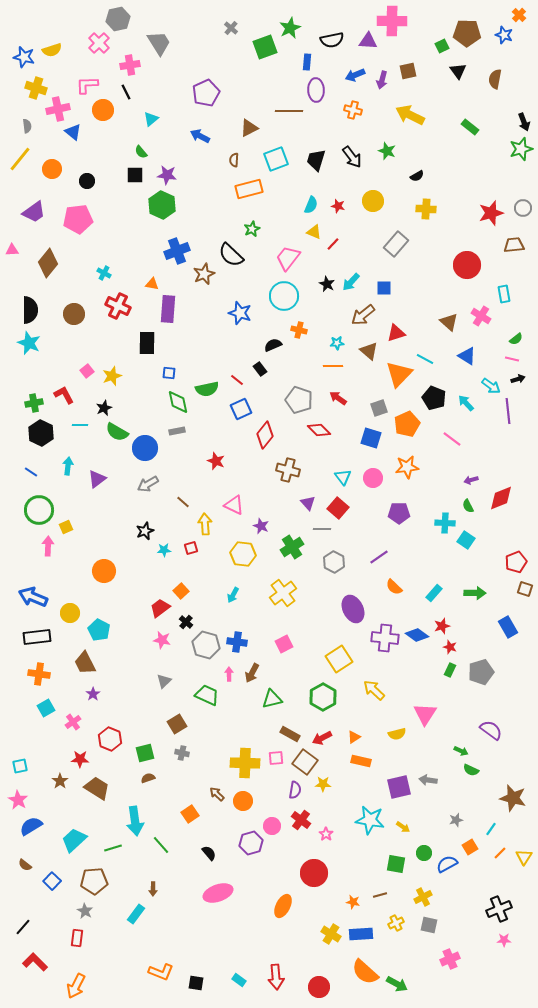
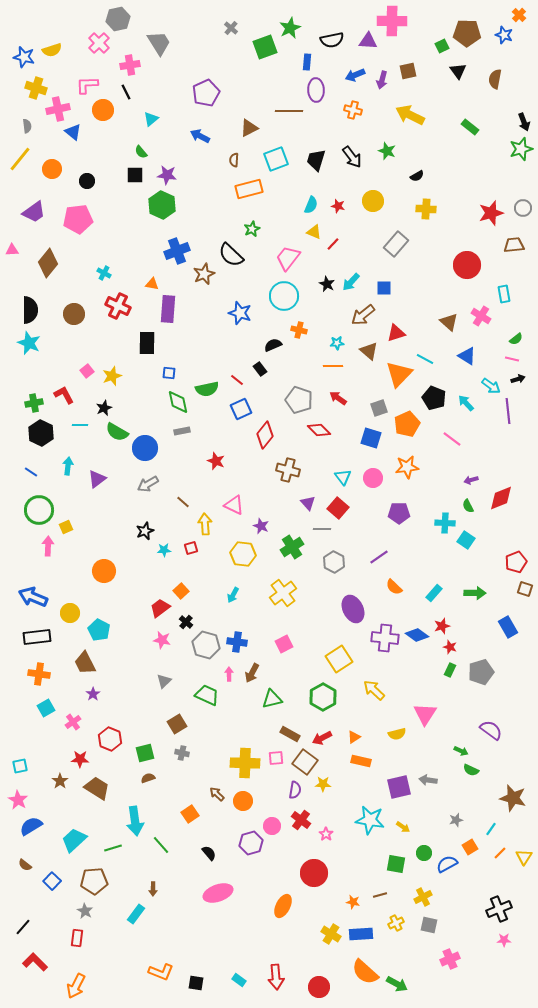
gray rectangle at (177, 431): moved 5 px right
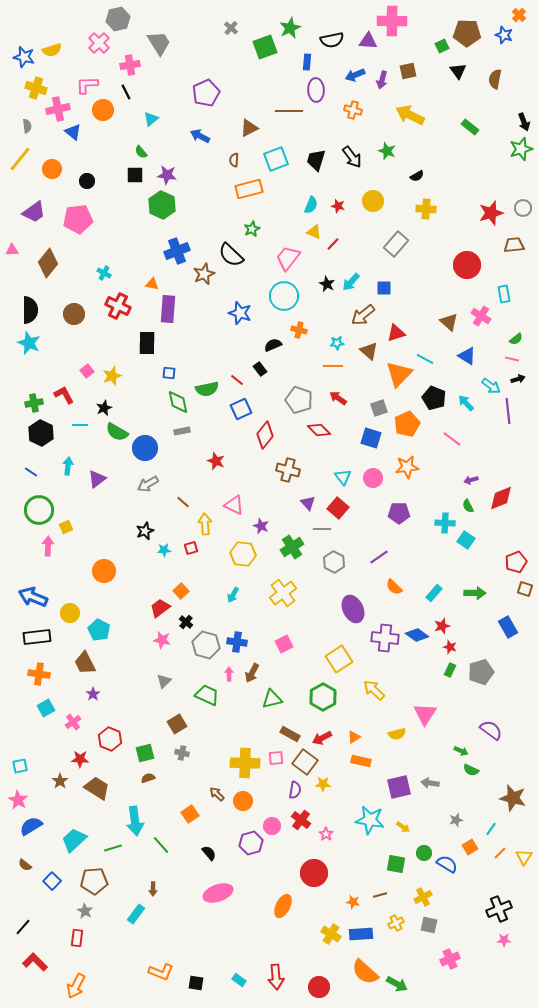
gray arrow at (428, 780): moved 2 px right, 3 px down
blue semicircle at (447, 864): rotated 60 degrees clockwise
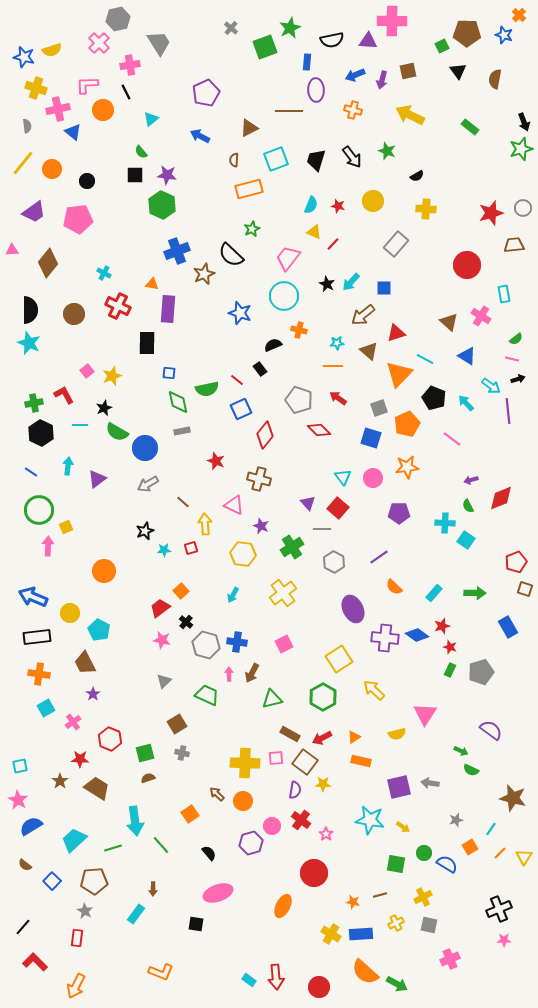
yellow line at (20, 159): moved 3 px right, 4 px down
brown cross at (288, 470): moved 29 px left, 9 px down
cyan rectangle at (239, 980): moved 10 px right
black square at (196, 983): moved 59 px up
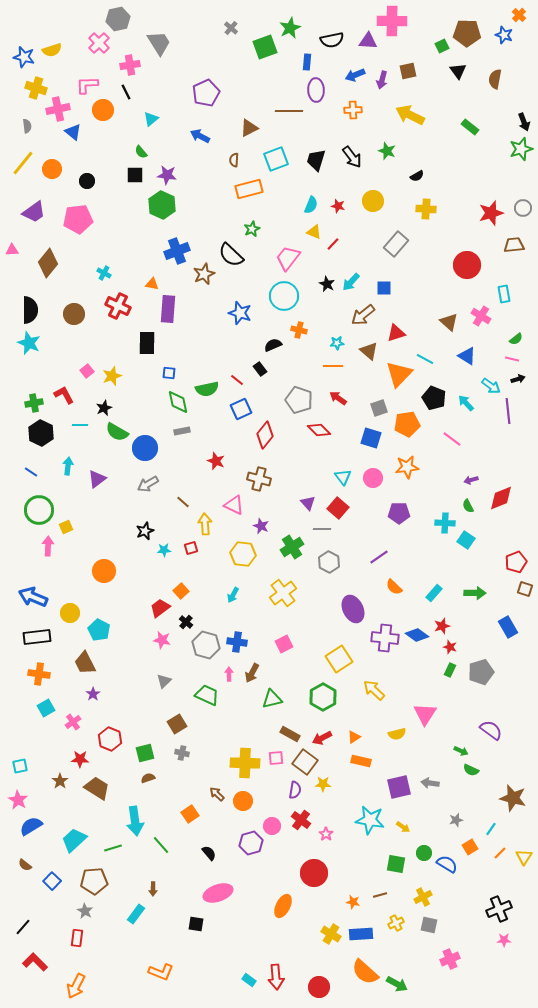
orange cross at (353, 110): rotated 18 degrees counterclockwise
orange pentagon at (407, 424): rotated 15 degrees clockwise
gray hexagon at (334, 562): moved 5 px left
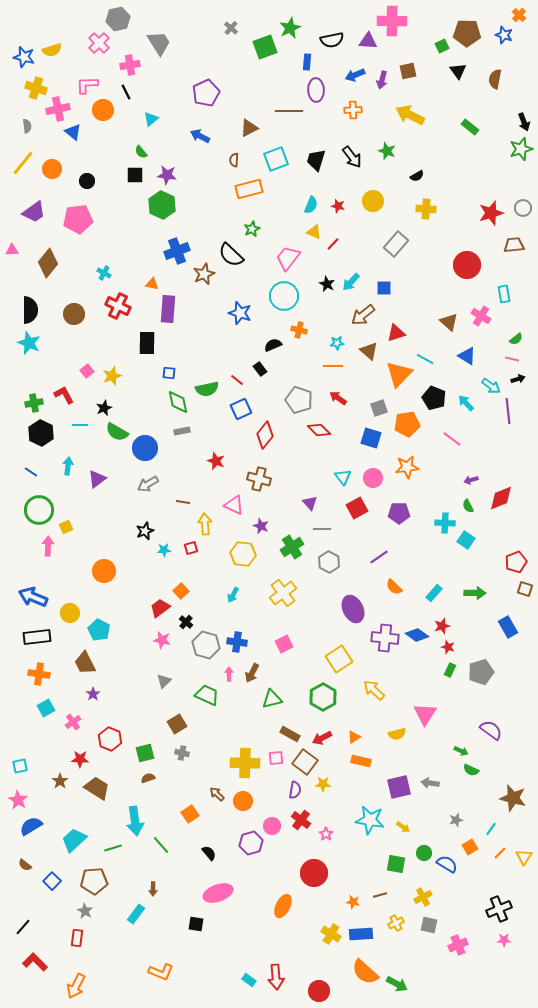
brown line at (183, 502): rotated 32 degrees counterclockwise
purple triangle at (308, 503): moved 2 px right
red square at (338, 508): moved 19 px right; rotated 20 degrees clockwise
red star at (450, 647): moved 2 px left
pink cross at (450, 959): moved 8 px right, 14 px up
red circle at (319, 987): moved 4 px down
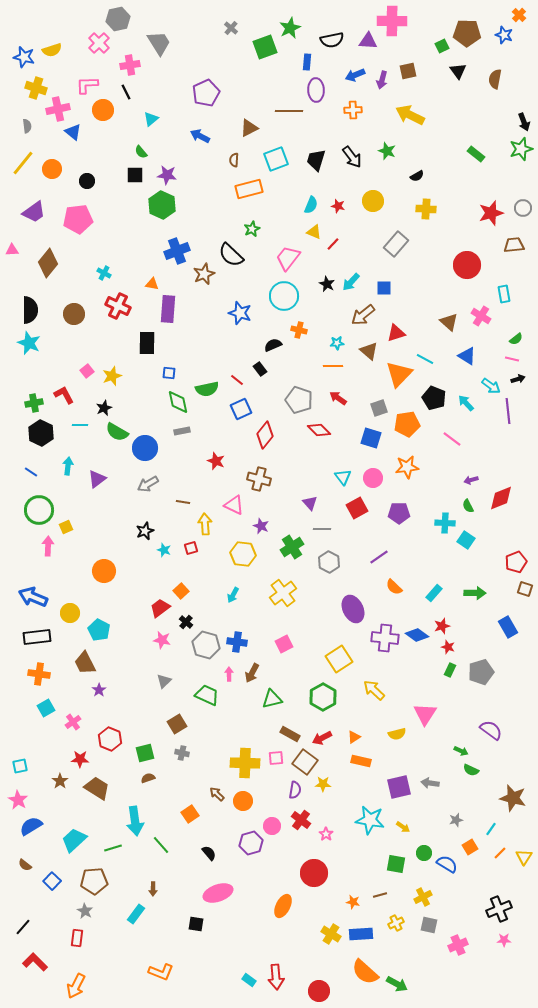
green rectangle at (470, 127): moved 6 px right, 27 px down
cyan star at (164, 550): rotated 24 degrees clockwise
purple star at (93, 694): moved 6 px right, 4 px up
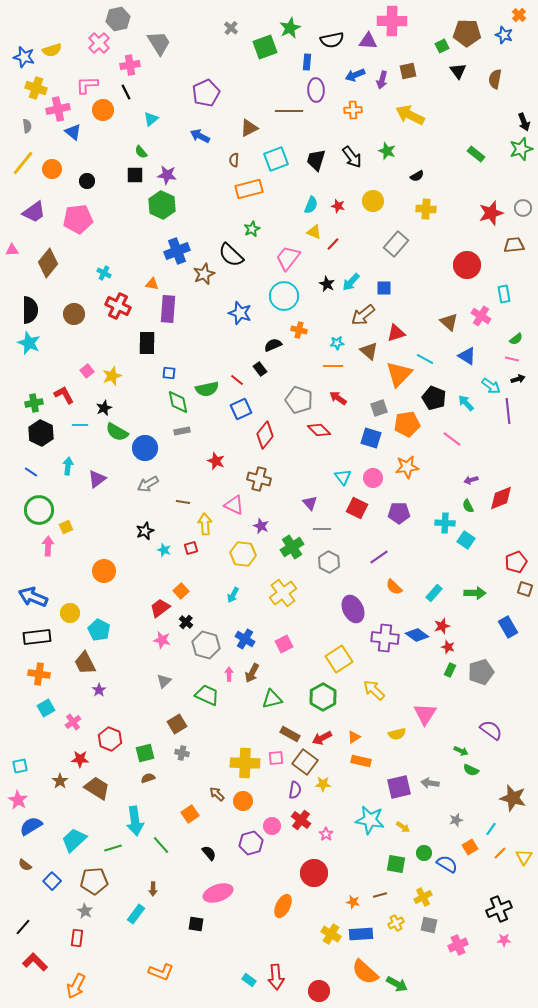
red square at (357, 508): rotated 35 degrees counterclockwise
blue cross at (237, 642): moved 8 px right, 3 px up; rotated 24 degrees clockwise
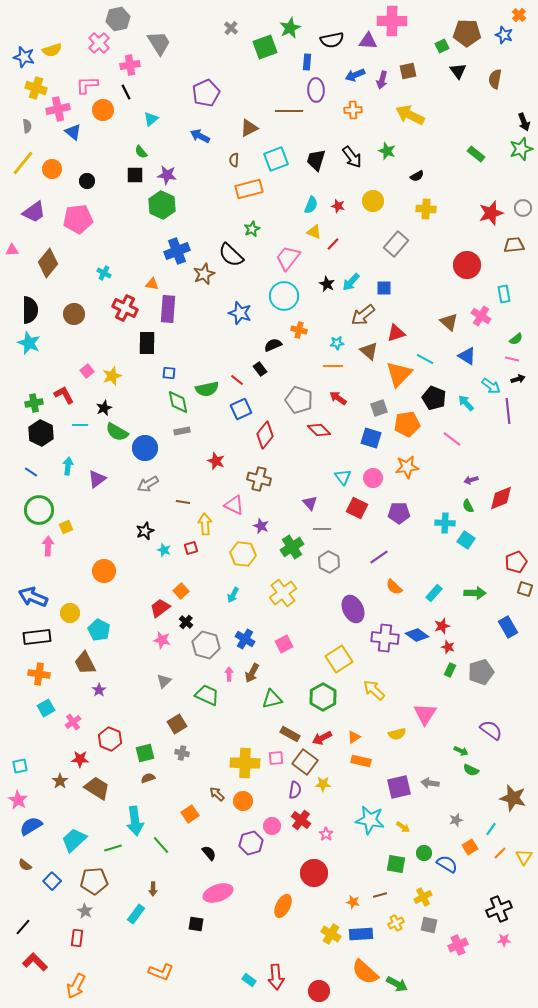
red cross at (118, 306): moved 7 px right, 2 px down
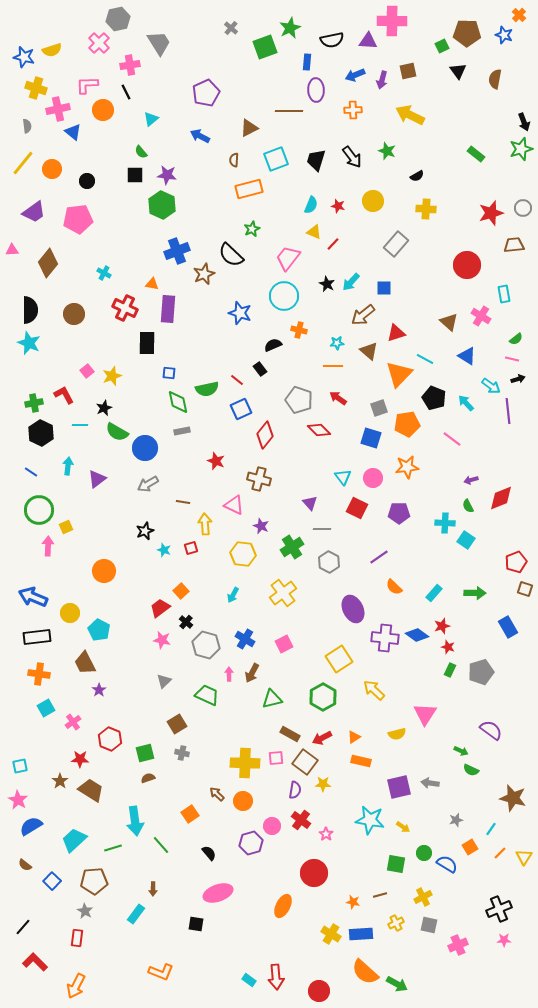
brown trapezoid at (97, 788): moved 6 px left, 2 px down
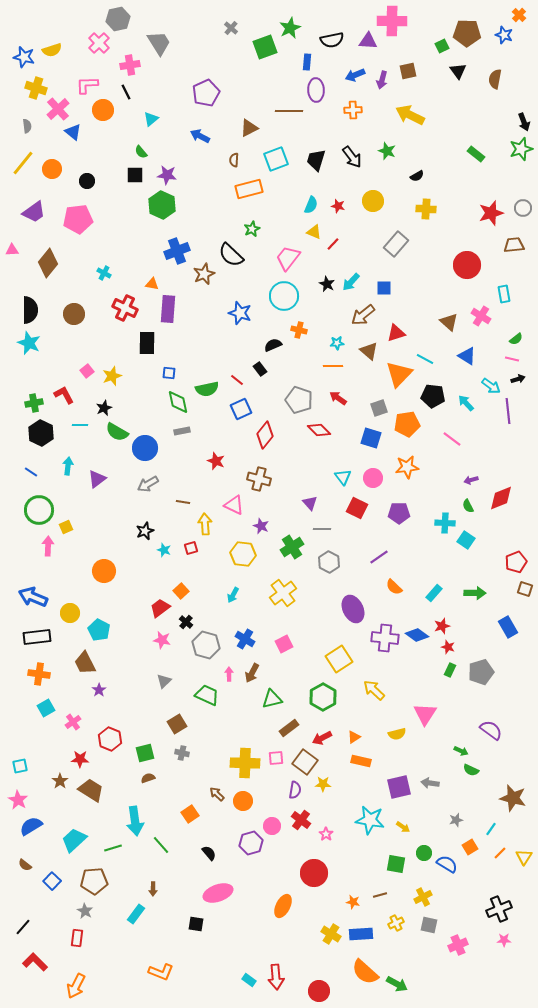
pink cross at (58, 109): rotated 30 degrees counterclockwise
black pentagon at (434, 398): moved 1 px left, 2 px up; rotated 15 degrees counterclockwise
brown rectangle at (290, 734): moved 1 px left, 6 px up; rotated 66 degrees counterclockwise
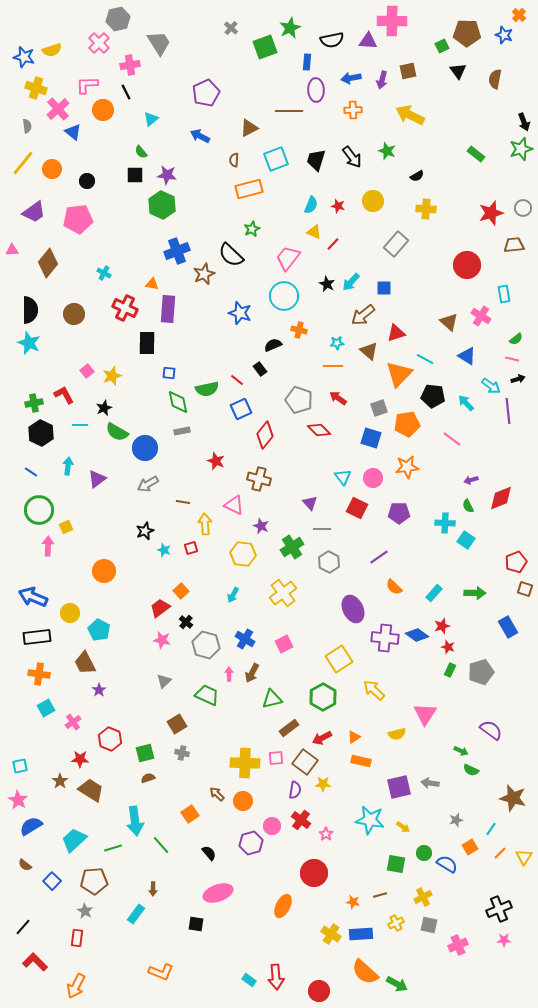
blue arrow at (355, 75): moved 4 px left, 3 px down; rotated 12 degrees clockwise
